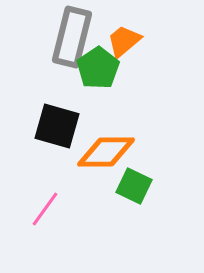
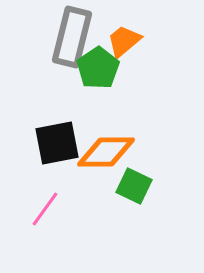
black square: moved 17 px down; rotated 27 degrees counterclockwise
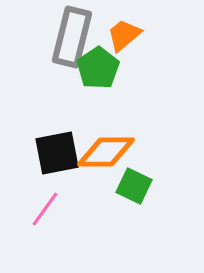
orange trapezoid: moved 6 px up
black square: moved 10 px down
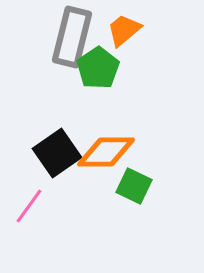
orange trapezoid: moved 5 px up
black square: rotated 24 degrees counterclockwise
pink line: moved 16 px left, 3 px up
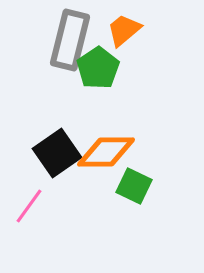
gray rectangle: moved 2 px left, 3 px down
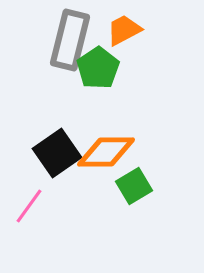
orange trapezoid: rotated 12 degrees clockwise
green square: rotated 33 degrees clockwise
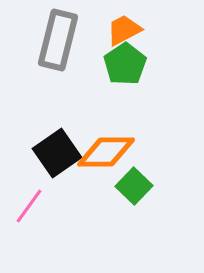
gray rectangle: moved 12 px left
green pentagon: moved 27 px right, 4 px up
green square: rotated 15 degrees counterclockwise
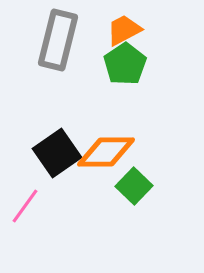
pink line: moved 4 px left
